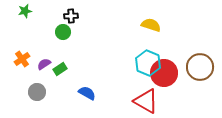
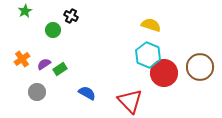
green star: rotated 16 degrees counterclockwise
black cross: rotated 32 degrees clockwise
green circle: moved 10 px left, 2 px up
cyan hexagon: moved 8 px up
red triangle: moved 16 px left; rotated 16 degrees clockwise
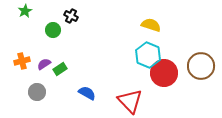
orange cross: moved 2 px down; rotated 21 degrees clockwise
brown circle: moved 1 px right, 1 px up
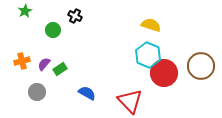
black cross: moved 4 px right
purple semicircle: rotated 16 degrees counterclockwise
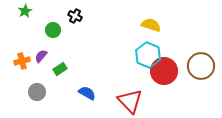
purple semicircle: moved 3 px left, 8 px up
red circle: moved 2 px up
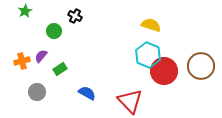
green circle: moved 1 px right, 1 px down
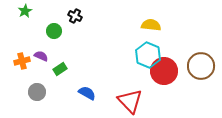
yellow semicircle: rotated 12 degrees counterclockwise
purple semicircle: rotated 72 degrees clockwise
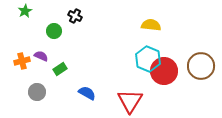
cyan hexagon: moved 4 px down
red triangle: rotated 16 degrees clockwise
